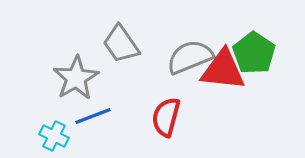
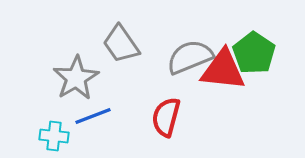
cyan cross: rotated 20 degrees counterclockwise
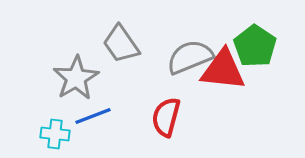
green pentagon: moved 1 px right, 7 px up
cyan cross: moved 1 px right, 2 px up
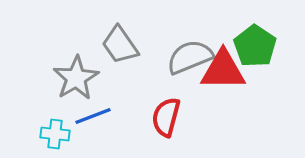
gray trapezoid: moved 1 px left, 1 px down
red triangle: rotated 6 degrees counterclockwise
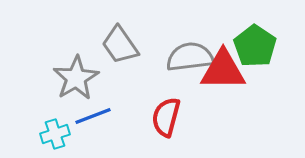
gray semicircle: rotated 15 degrees clockwise
cyan cross: rotated 24 degrees counterclockwise
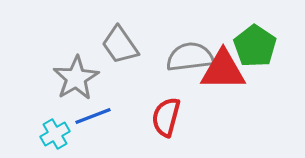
cyan cross: rotated 12 degrees counterclockwise
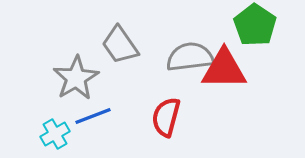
green pentagon: moved 21 px up
red triangle: moved 1 px right, 1 px up
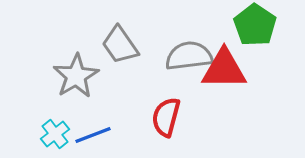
gray semicircle: moved 1 px left, 1 px up
gray star: moved 2 px up
blue line: moved 19 px down
cyan cross: rotated 8 degrees counterclockwise
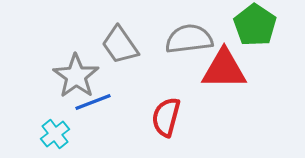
gray semicircle: moved 17 px up
gray star: rotated 6 degrees counterclockwise
blue line: moved 33 px up
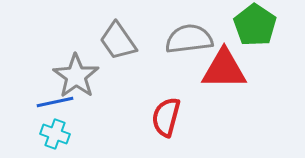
gray trapezoid: moved 2 px left, 4 px up
blue line: moved 38 px left; rotated 9 degrees clockwise
cyan cross: rotated 32 degrees counterclockwise
